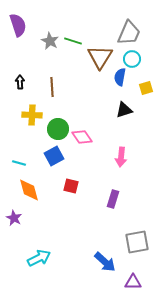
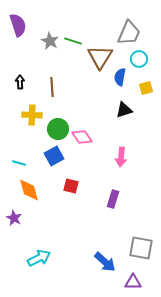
cyan circle: moved 7 px right
gray square: moved 4 px right, 6 px down; rotated 20 degrees clockwise
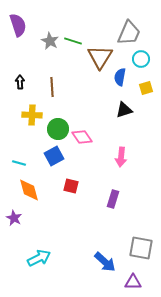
cyan circle: moved 2 px right
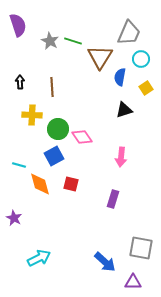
yellow square: rotated 16 degrees counterclockwise
cyan line: moved 2 px down
red square: moved 2 px up
orange diamond: moved 11 px right, 6 px up
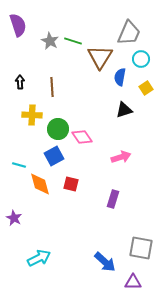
pink arrow: rotated 114 degrees counterclockwise
